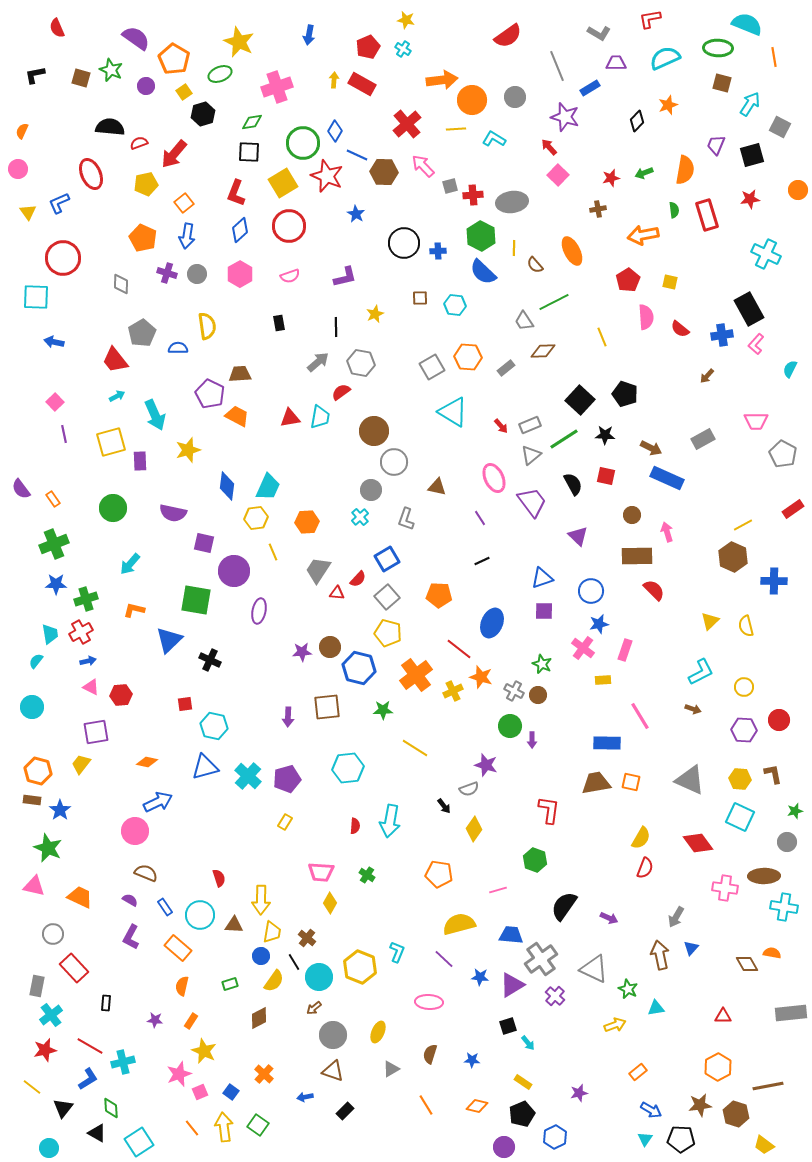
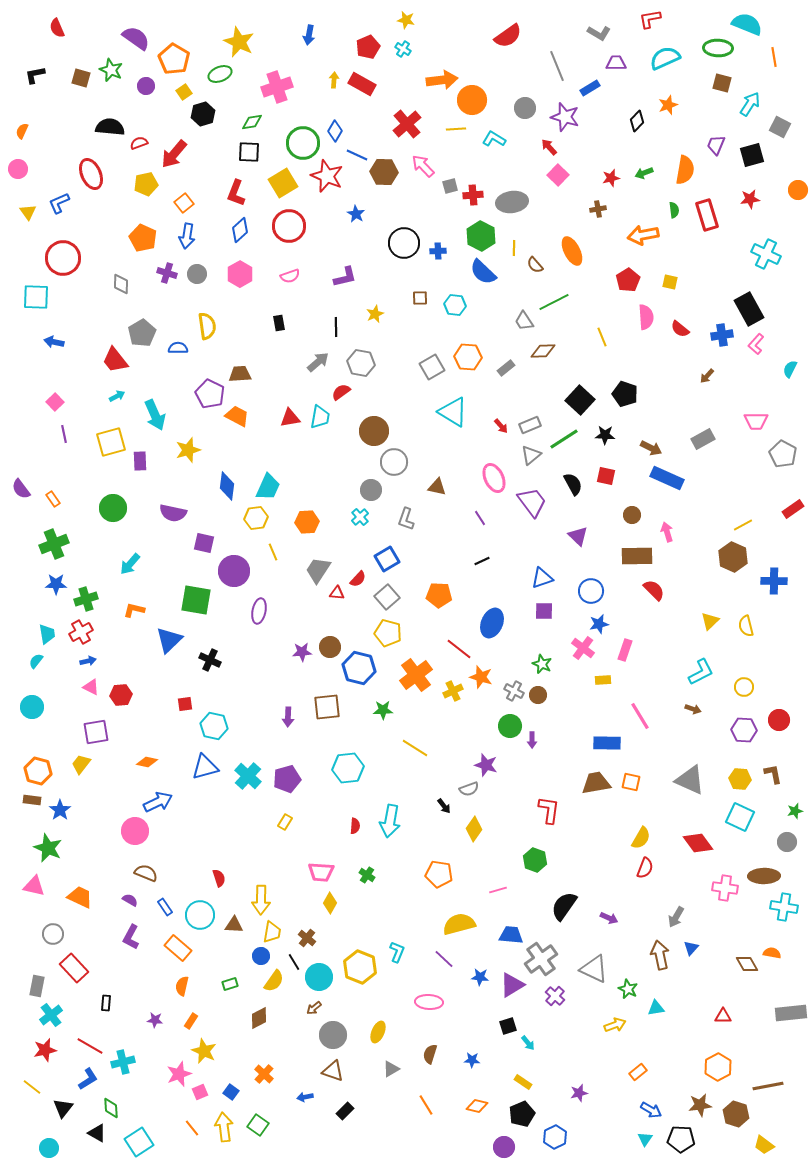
gray circle at (515, 97): moved 10 px right, 11 px down
cyan trapezoid at (50, 634): moved 3 px left
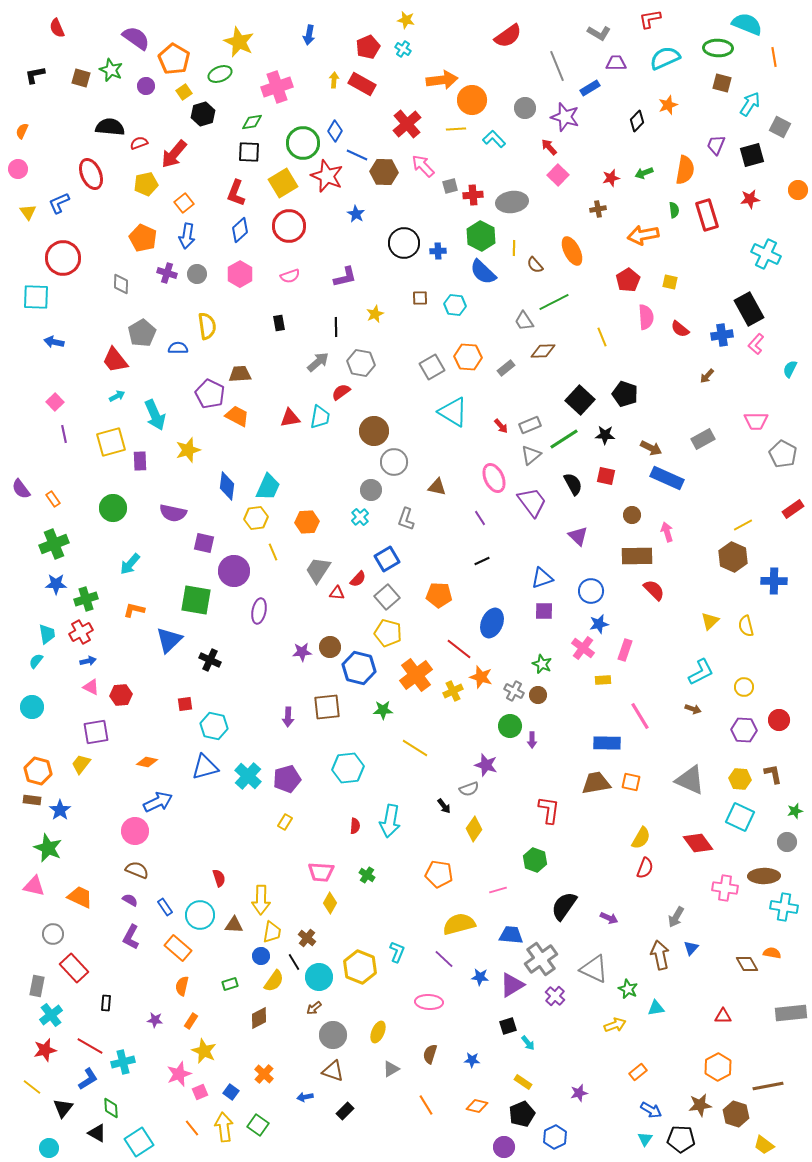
cyan L-shape at (494, 139): rotated 15 degrees clockwise
brown semicircle at (146, 873): moved 9 px left, 3 px up
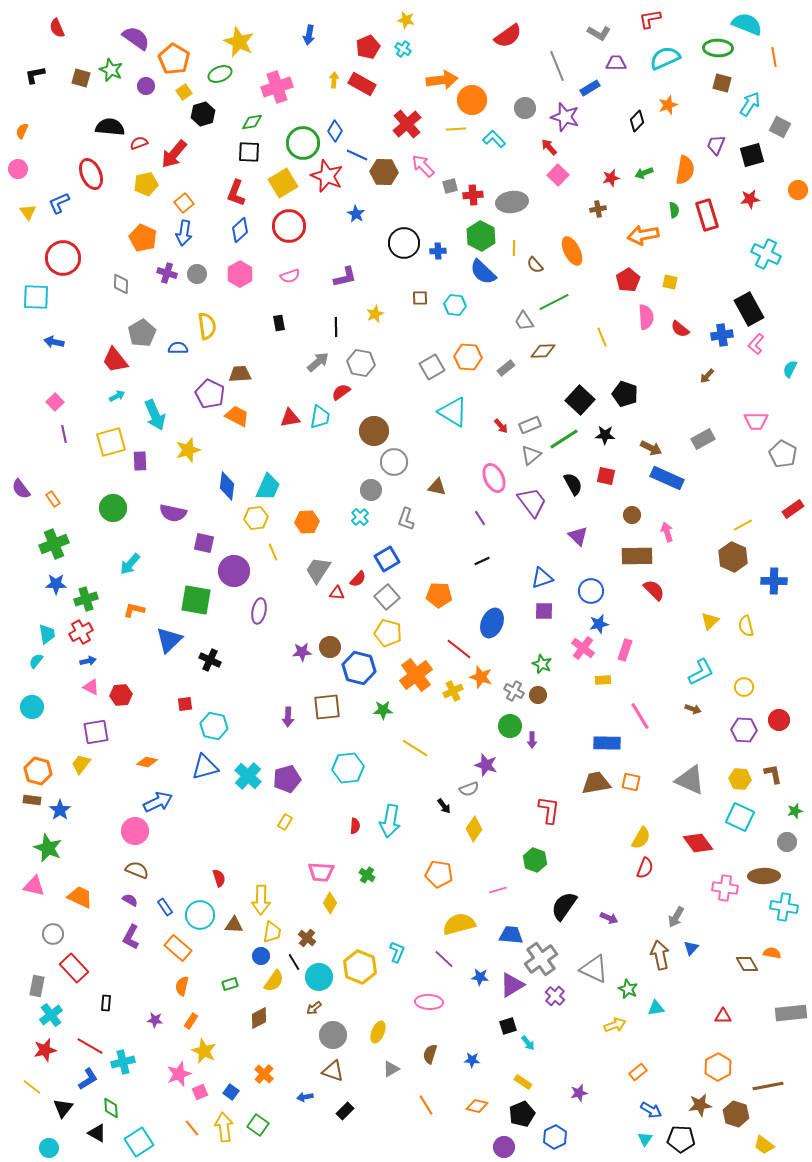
blue arrow at (187, 236): moved 3 px left, 3 px up
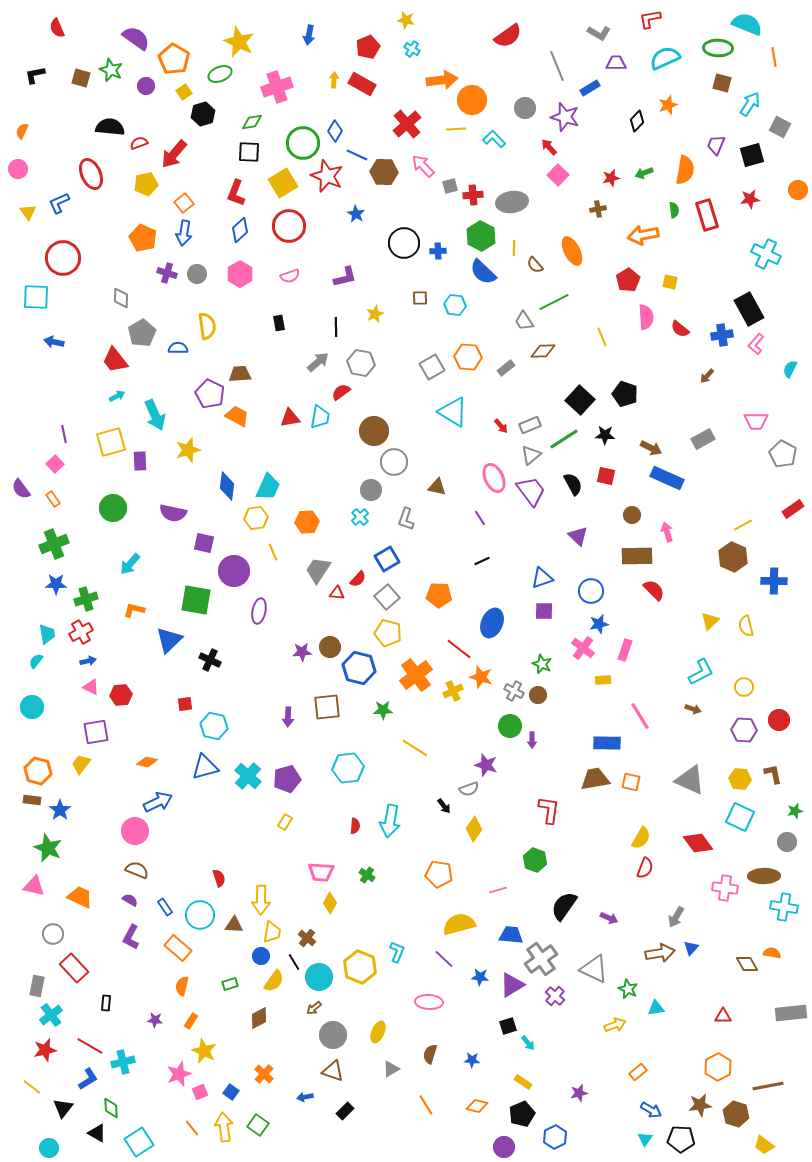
cyan cross at (403, 49): moved 9 px right
gray diamond at (121, 284): moved 14 px down
pink square at (55, 402): moved 62 px down
purple trapezoid at (532, 502): moved 1 px left, 11 px up
brown trapezoid at (596, 783): moved 1 px left, 4 px up
brown arrow at (660, 955): moved 2 px up; rotated 92 degrees clockwise
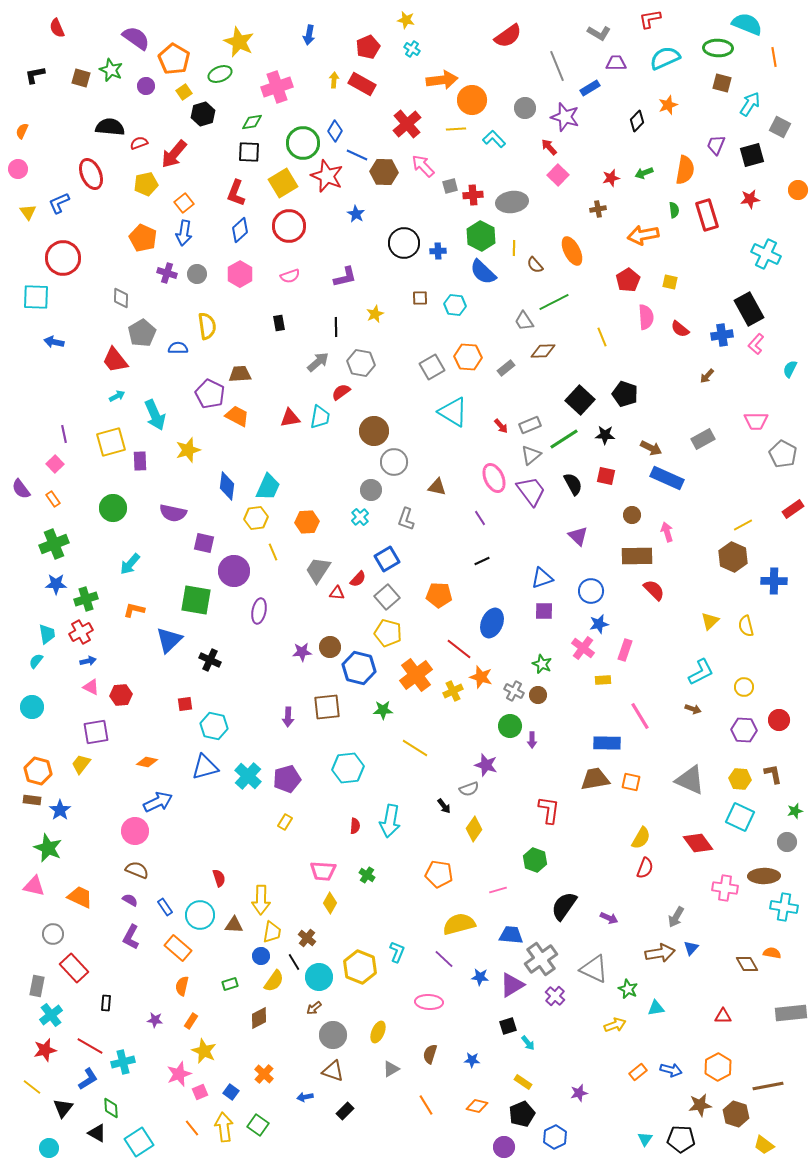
pink trapezoid at (321, 872): moved 2 px right, 1 px up
blue arrow at (651, 1110): moved 20 px right, 40 px up; rotated 15 degrees counterclockwise
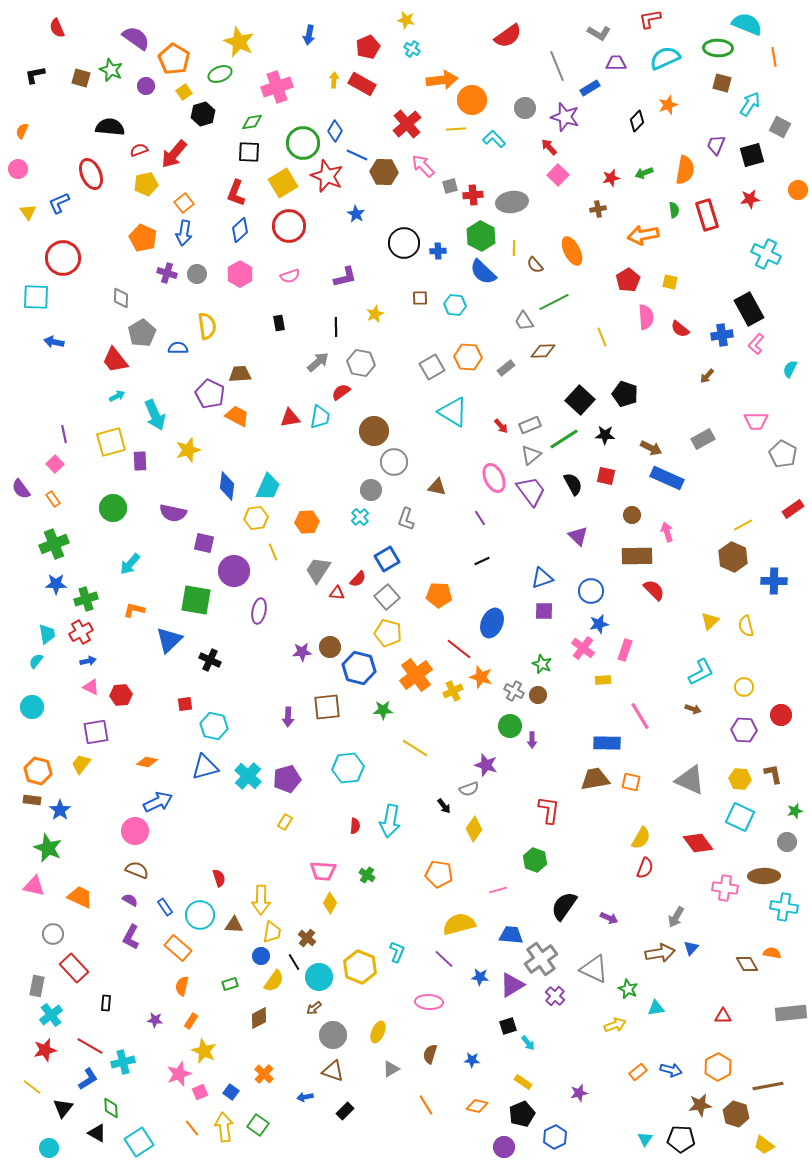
red semicircle at (139, 143): moved 7 px down
red circle at (779, 720): moved 2 px right, 5 px up
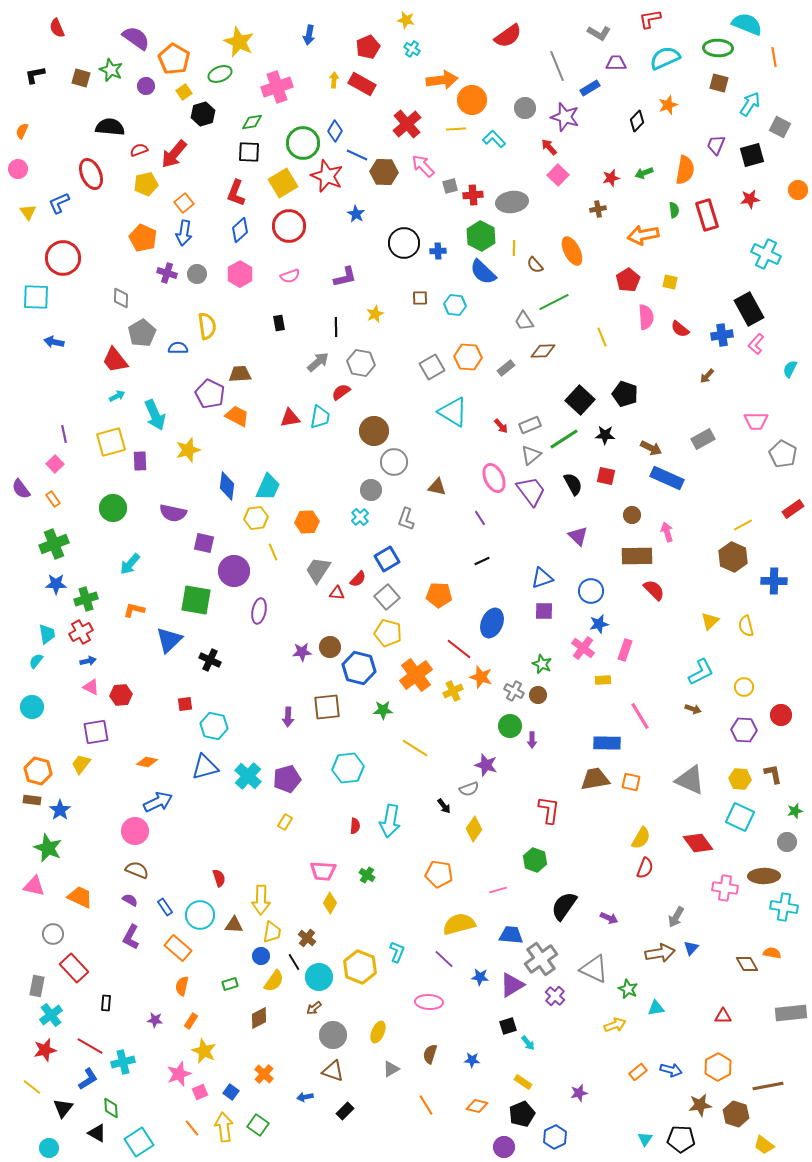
brown square at (722, 83): moved 3 px left
